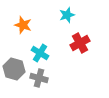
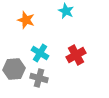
cyan star: moved 1 px left, 4 px up; rotated 28 degrees counterclockwise
orange star: moved 3 px right, 5 px up
red cross: moved 4 px left, 12 px down
gray hexagon: rotated 20 degrees counterclockwise
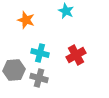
cyan cross: rotated 18 degrees counterclockwise
gray hexagon: moved 1 px down
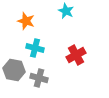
orange star: moved 1 px down
cyan cross: moved 5 px left, 5 px up
gray hexagon: rotated 15 degrees clockwise
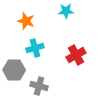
cyan star: rotated 28 degrees counterclockwise
cyan cross: rotated 30 degrees counterclockwise
gray hexagon: rotated 10 degrees counterclockwise
gray cross: moved 8 px down
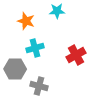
cyan star: moved 9 px left
gray hexagon: moved 1 px right, 1 px up
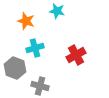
cyan star: rotated 14 degrees clockwise
gray hexagon: moved 1 px up; rotated 20 degrees clockwise
gray cross: moved 1 px right
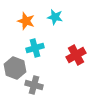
cyan star: moved 2 px left, 6 px down
gray cross: moved 6 px left, 1 px up
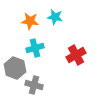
orange star: moved 4 px right; rotated 12 degrees counterclockwise
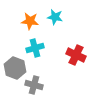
red cross: rotated 36 degrees counterclockwise
